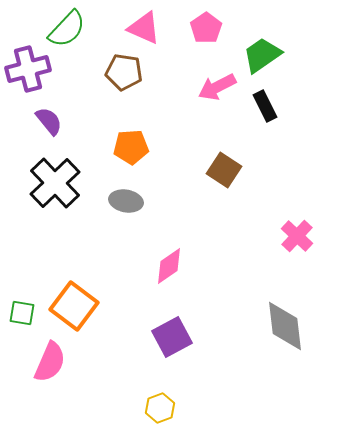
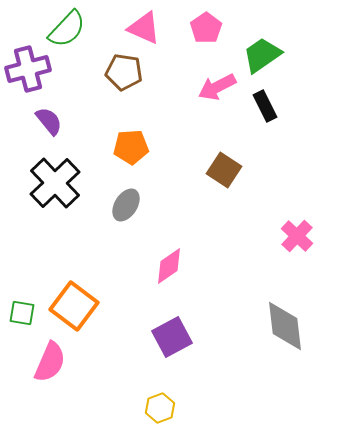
gray ellipse: moved 4 px down; rotated 68 degrees counterclockwise
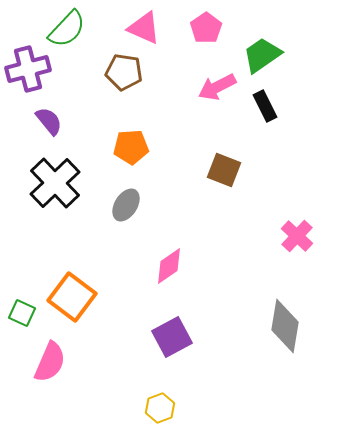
brown square: rotated 12 degrees counterclockwise
orange square: moved 2 px left, 9 px up
green square: rotated 16 degrees clockwise
gray diamond: rotated 16 degrees clockwise
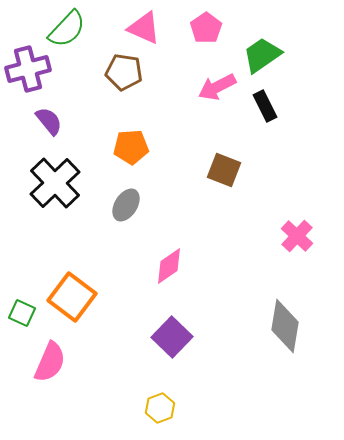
purple square: rotated 18 degrees counterclockwise
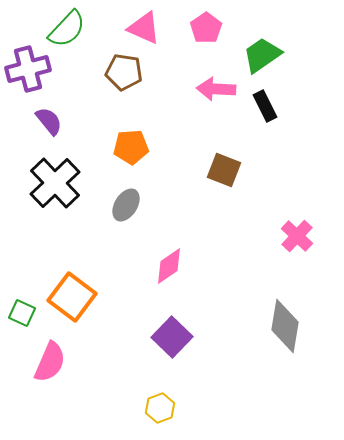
pink arrow: moved 1 px left, 2 px down; rotated 30 degrees clockwise
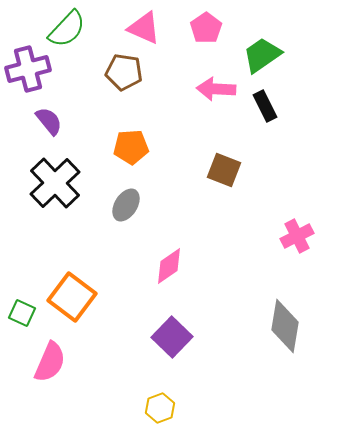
pink cross: rotated 20 degrees clockwise
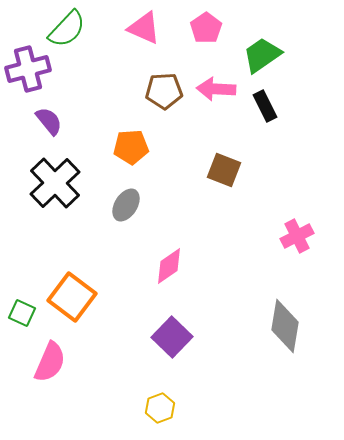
brown pentagon: moved 40 px right, 19 px down; rotated 12 degrees counterclockwise
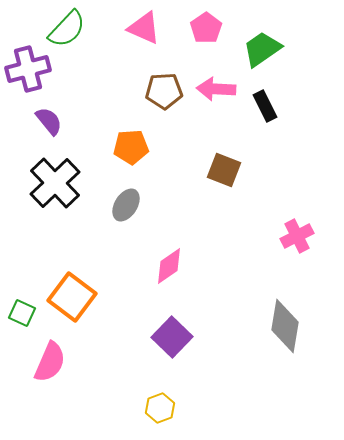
green trapezoid: moved 6 px up
